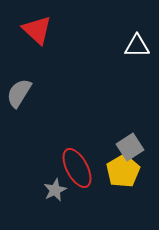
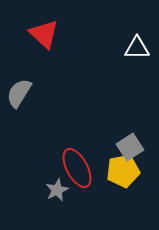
red triangle: moved 7 px right, 4 px down
white triangle: moved 2 px down
yellow pentagon: rotated 20 degrees clockwise
gray star: moved 2 px right
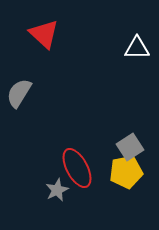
yellow pentagon: moved 3 px right, 1 px down
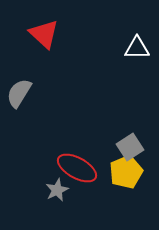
red ellipse: rotated 33 degrees counterclockwise
yellow pentagon: rotated 12 degrees counterclockwise
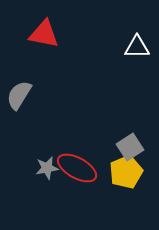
red triangle: rotated 32 degrees counterclockwise
white triangle: moved 1 px up
gray semicircle: moved 2 px down
gray star: moved 10 px left, 22 px up; rotated 15 degrees clockwise
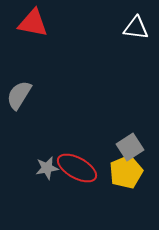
red triangle: moved 11 px left, 11 px up
white triangle: moved 1 px left, 19 px up; rotated 8 degrees clockwise
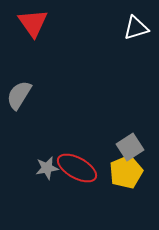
red triangle: rotated 44 degrees clockwise
white triangle: rotated 24 degrees counterclockwise
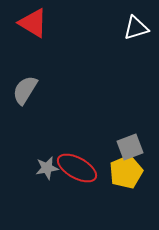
red triangle: rotated 24 degrees counterclockwise
gray semicircle: moved 6 px right, 5 px up
gray square: rotated 12 degrees clockwise
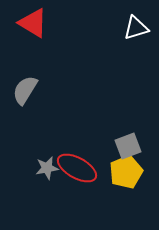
gray square: moved 2 px left, 1 px up
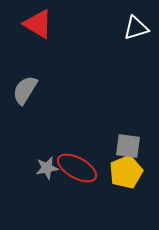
red triangle: moved 5 px right, 1 px down
gray square: rotated 28 degrees clockwise
